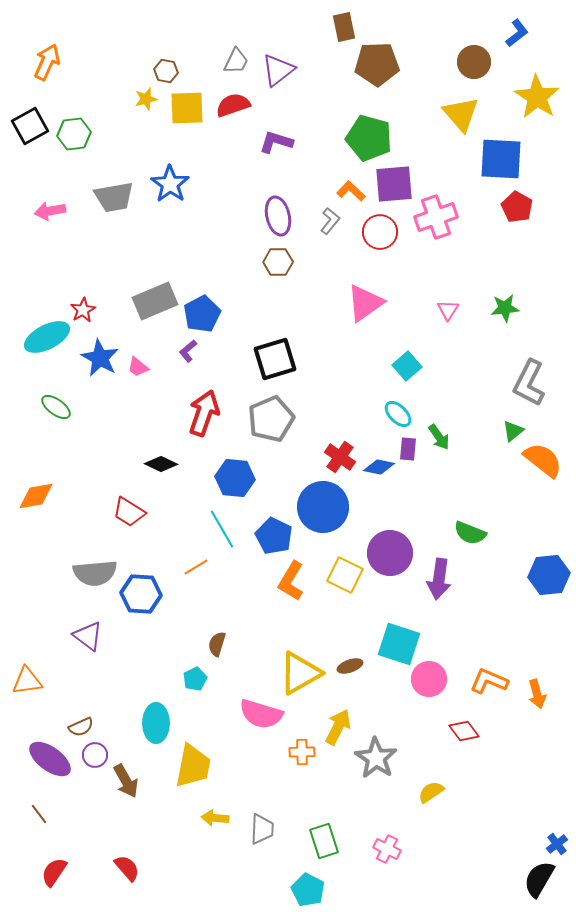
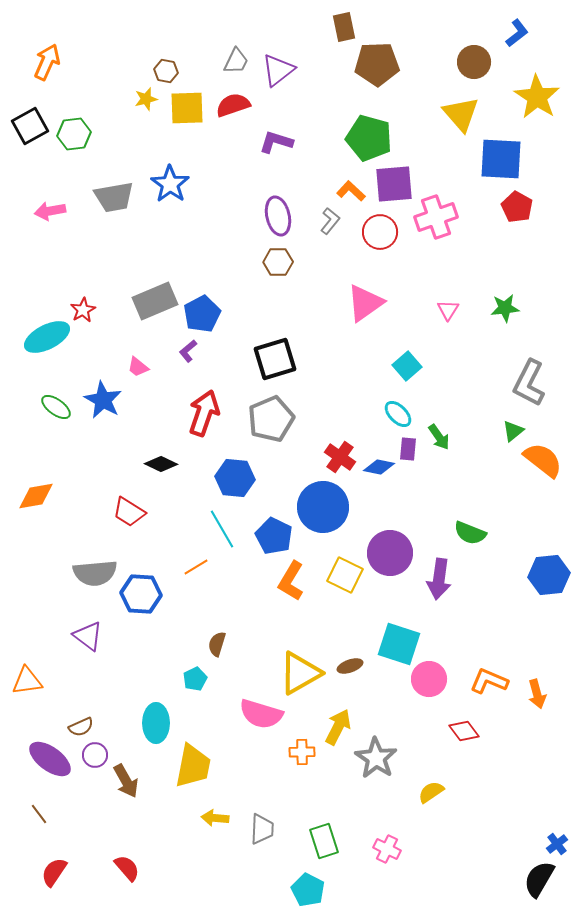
blue star at (100, 358): moved 3 px right, 42 px down
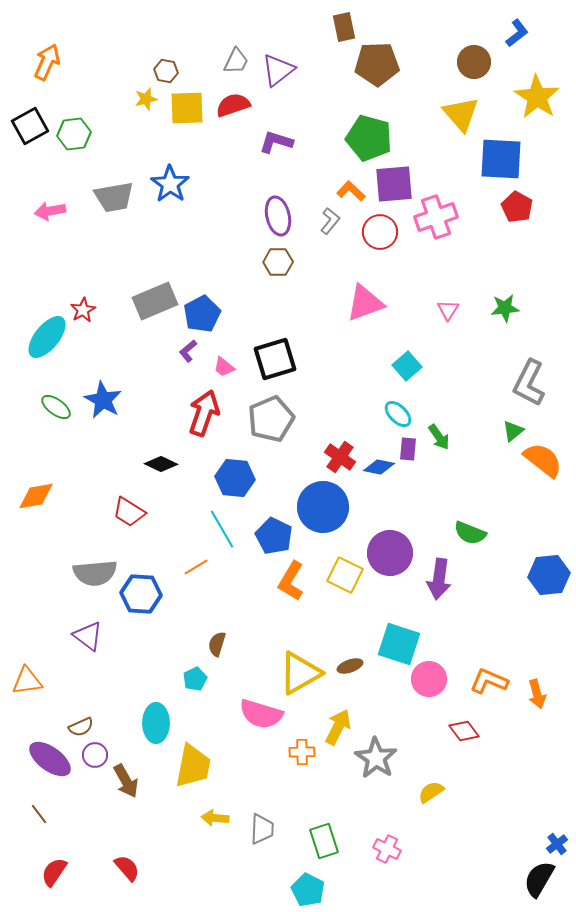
pink triangle at (365, 303): rotated 15 degrees clockwise
cyan ellipse at (47, 337): rotated 24 degrees counterclockwise
pink trapezoid at (138, 367): moved 86 px right
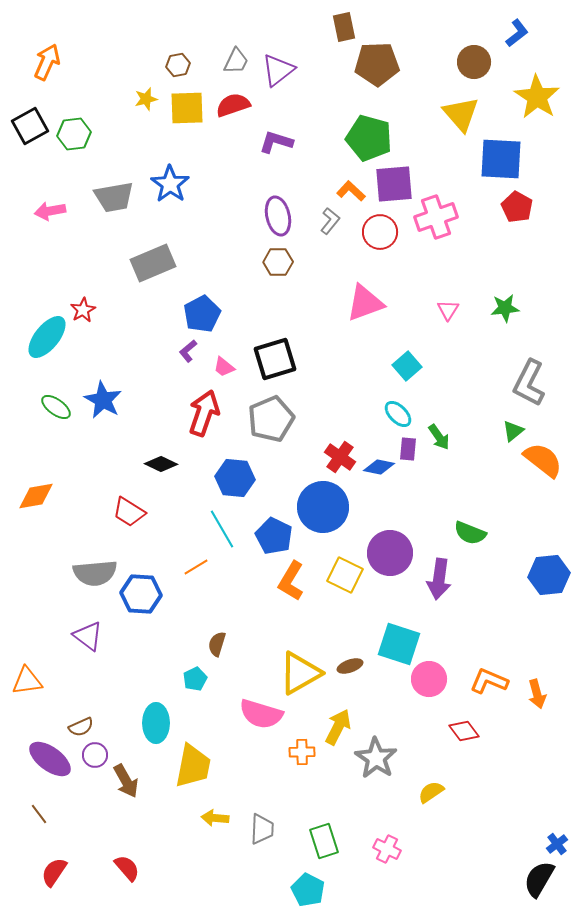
brown hexagon at (166, 71): moved 12 px right, 6 px up; rotated 20 degrees counterclockwise
gray rectangle at (155, 301): moved 2 px left, 38 px up
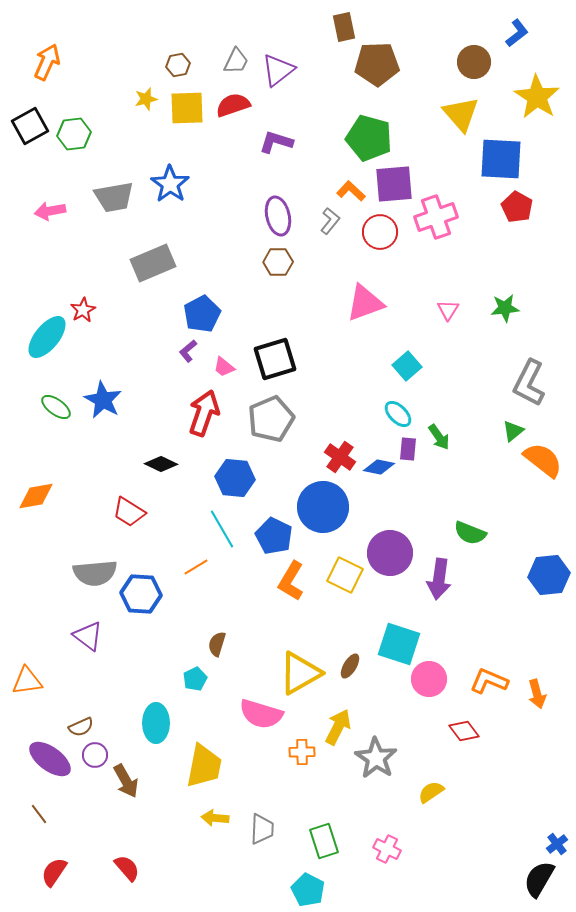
brown ellipse at (350, 666): rotated 40 degrees counterclockwise
yellow trapezoid at (193, 766): moved 11 px right
